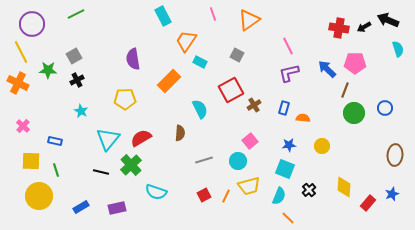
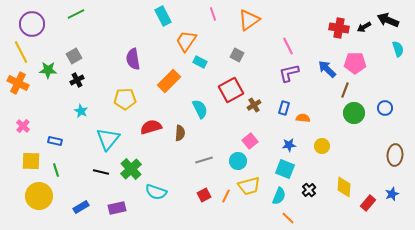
red semicircle at (141, 138): moved 10 px right, 11 px up; rotated 15 degrees clockwise
green cross at (131, 165): moved 4 px down
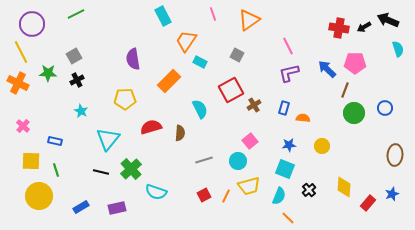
green star at (48, 70): moved 3 px down
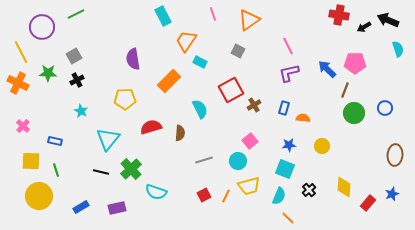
purple circle at (32, 24): moved 10 px right, 3 px down
red cross at (339, 28): moved 13 px up
gray square at (237, 55): moved 1 px right, 4 px up
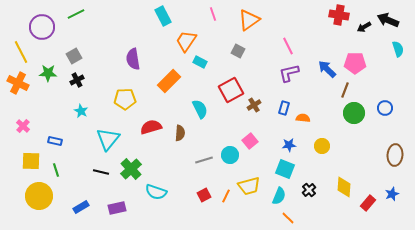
cyan circle at (238, 161): moved 8 px left, 6 px up
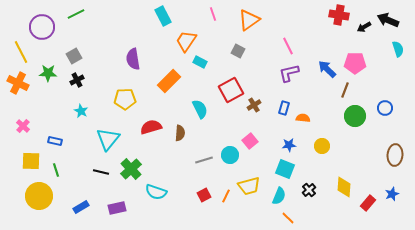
green circle at (354, 113): moved 1 px right, 3 px down
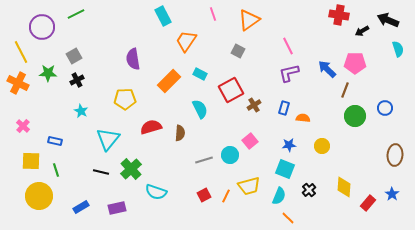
black arrow at (364, 27): moved 2 px left, 4 px down
cyan rectangle at (200, 62): moved 12 px down
blue star at (392, 194): rotated 16 degrees counterclockwise
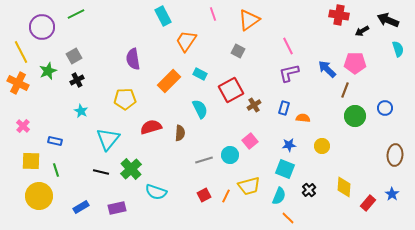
green star at (48, 73): moved 2 px up; rotated 24 degrees counterclockwise
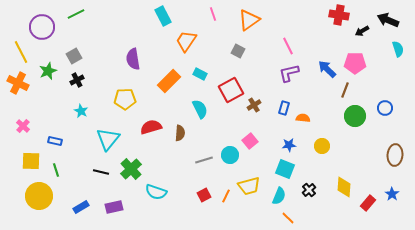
purple rectangle at (117, 208): moved 3 px left, 1 px up
